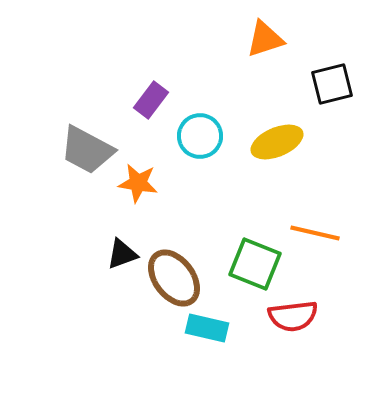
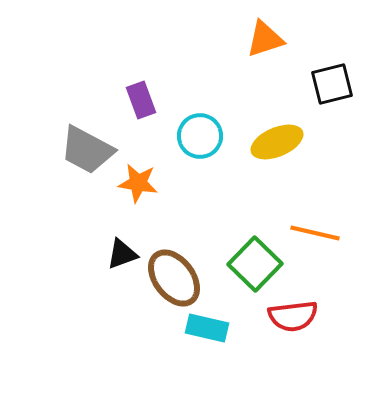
purple rectangle: moved 10 px left; rotated 57 degrees counterclockwise
green square: rotated 22 degrees clockwise
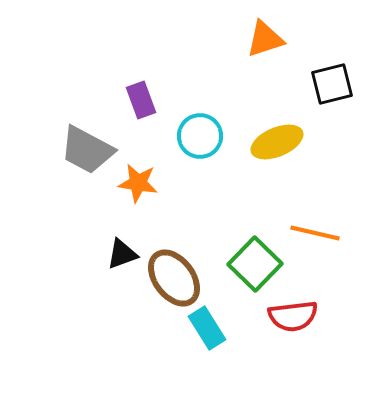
cyan rectangle: rotated 45 degrees clockwise
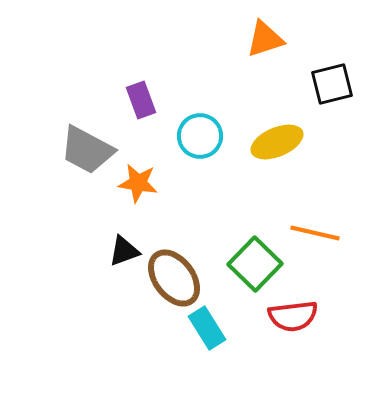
black triangle: moved 2 px right, 3 px up
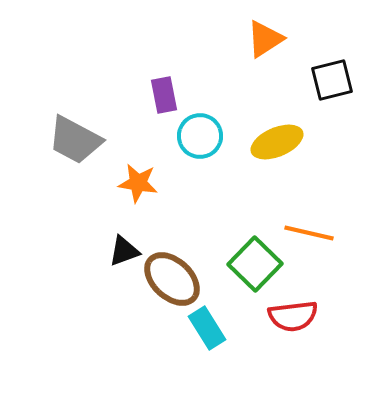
orange triangle: rotated 15 degrees counterclockwise
black square: moved 4 px up
purple rectangle: moved 23 px right, 5 px up; rotated 9 degrees clockwise
gray trapezoid: moved 12 px left, 10 px up
orange line: moved 6 px left
brown ellipse: moved 2 px left, 1 px down; rotated 10 degrees counterclockwise
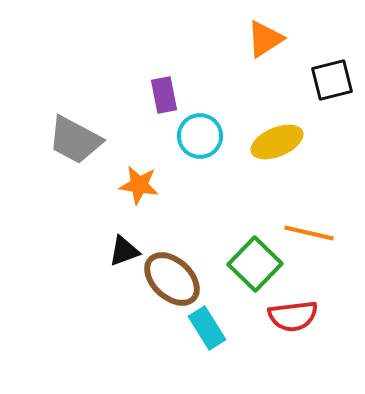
orange star: moved 1 px right, 2 px down
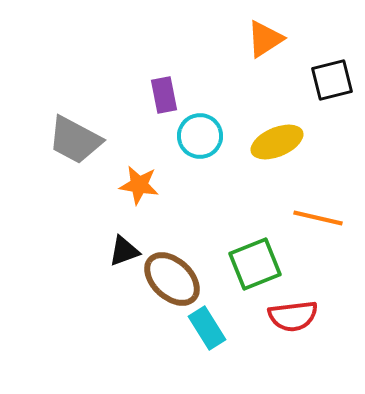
orange line: moved 9 px right, 15 px up
green square: rotated 24 degrees clockwise
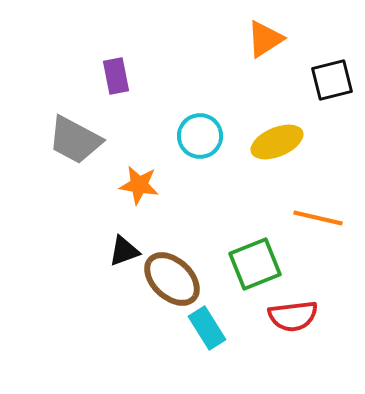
purple rectangle: moved 48 px left, 19 px up
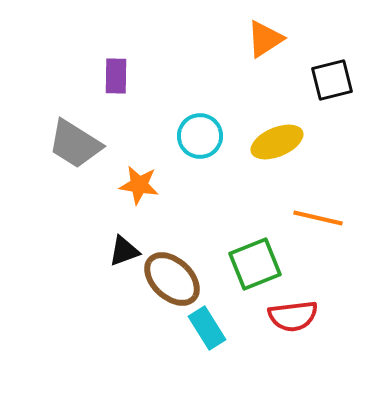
purple rectangle: rotated 12 degrees clockwise
gray trapezoid: moved 4 px down; rotated 4 degrees clockwise
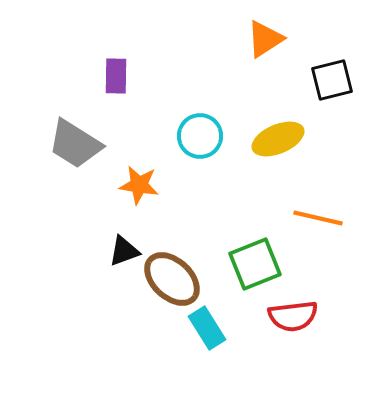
yellow ellipse: moved 1 px right, 3 px up
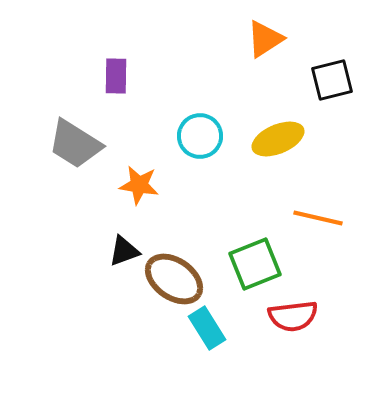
brown ellipse: moved 2 px right; rotated 8 degrees counterclockwise
